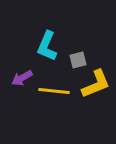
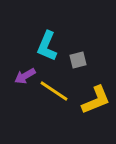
purple arrow: moved 3 px right, 2 px up
yellow L-shape: moved 16 px down
yellow line: rotated 28 degrees clockwise
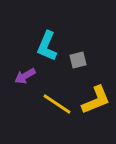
yellow line: moved 3 px right, 13 px down
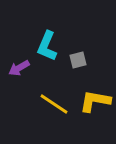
purple arrow: moved 6 px left, 8 px up
yellow L-shape: moved 1 px left, 1 px down; rotated 148 degrees counterclockwise
yellow line: moved 3 px left
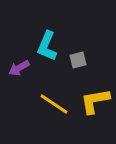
yellow L-shape: rotated 20 degrees counterclockwise
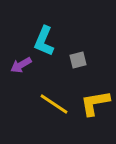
cyan L-shape: moved 3 px left, 5 px up
purple arrow: moved 2 px right, 3 px up
yellow L-shape: moved 2 px down
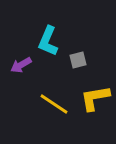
cyan L-shape: moved 4 px right
yellow L-shape: moved 5 px up
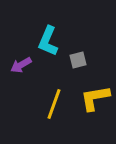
yellow line: rotated 76 degrees clockwise
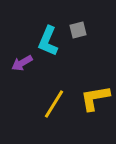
gray square: moved 30 px up
purple arrow: moved 1 px right, 2 px up
yellow line: rotated 12 degrees clockwise
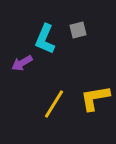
cyan L-shape: moved 3 px left, 2 px up
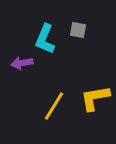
gray square: rotated 24 degrees clockwise
purple arrow: rotated 20 degrees clockwise
yellow line: moved 2 px down
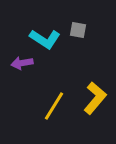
cyan L-shape: rotated 80 degrees counterclockwise
yellow L-shape: rotated 140 degrees clockwise
